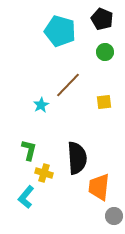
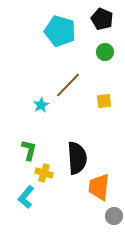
yellow square: moved 1 px up
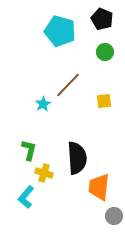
cyan star: moved 2 px right, 1 px up
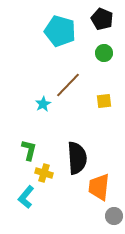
green circle: moved 1 px left, 1 px down
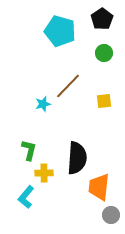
black pentagon: rotated 15 degrees clockwise
brown line: moved 1 px down
cyan star: rotated 14 degrees clockwise
black semicircle: rotated 8 degrees clockwise
yellow cross: rotated 18 degrees counterclockwise
gray circle: moved 3 px left, 1 px up
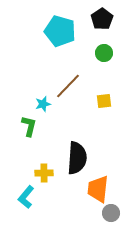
green L-shape: moved 24 px up
orange trapezoid: moved 1 px left, 2 px down
gray circle: moved 2 px up
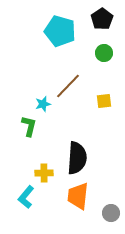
orange trapezoid: moved 20 px left, 7 px down
